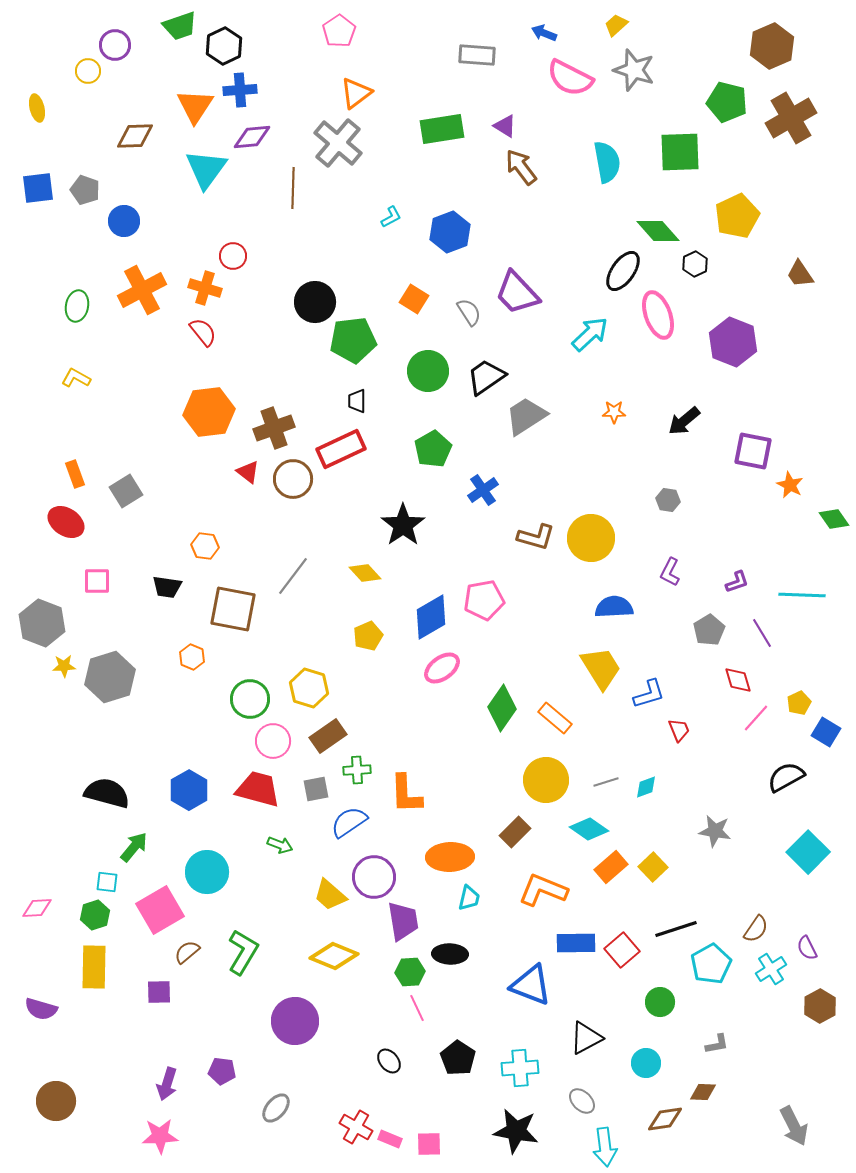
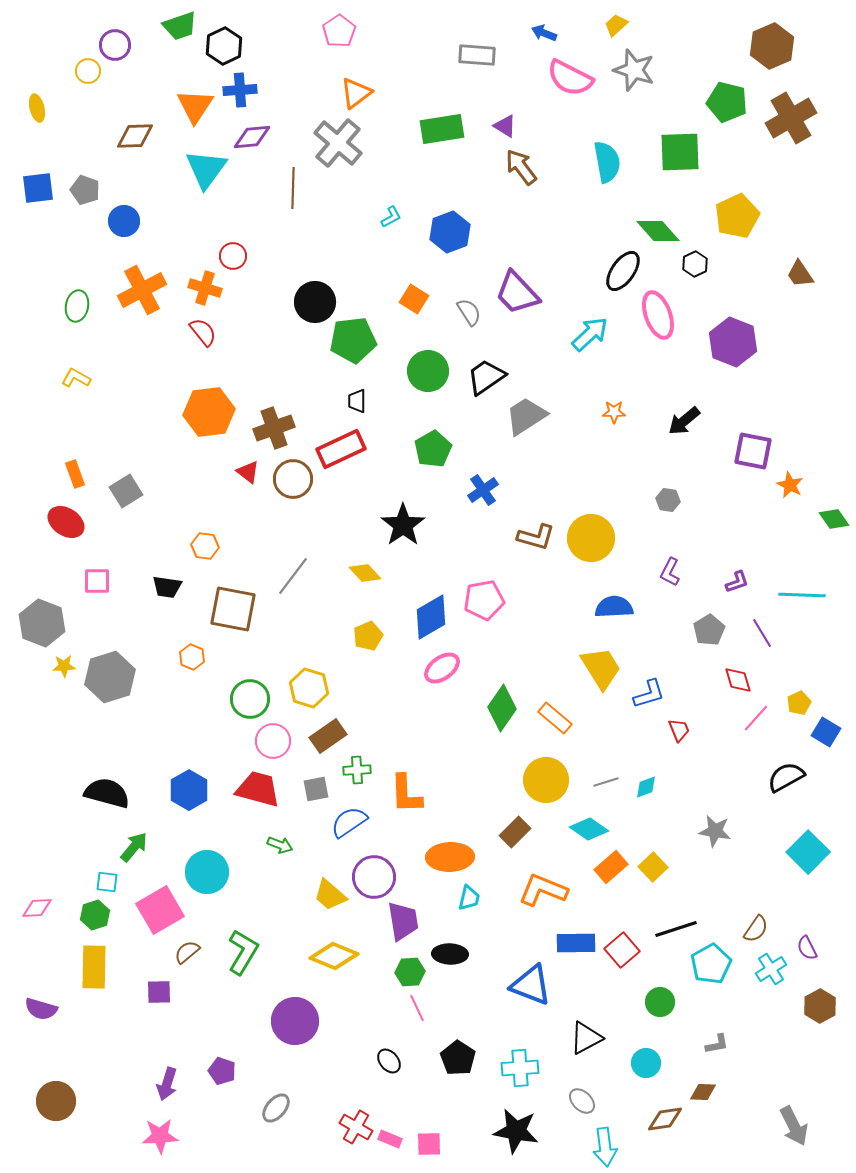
purple pentagon at (222, 1071): rotated 12 degrees clockwise
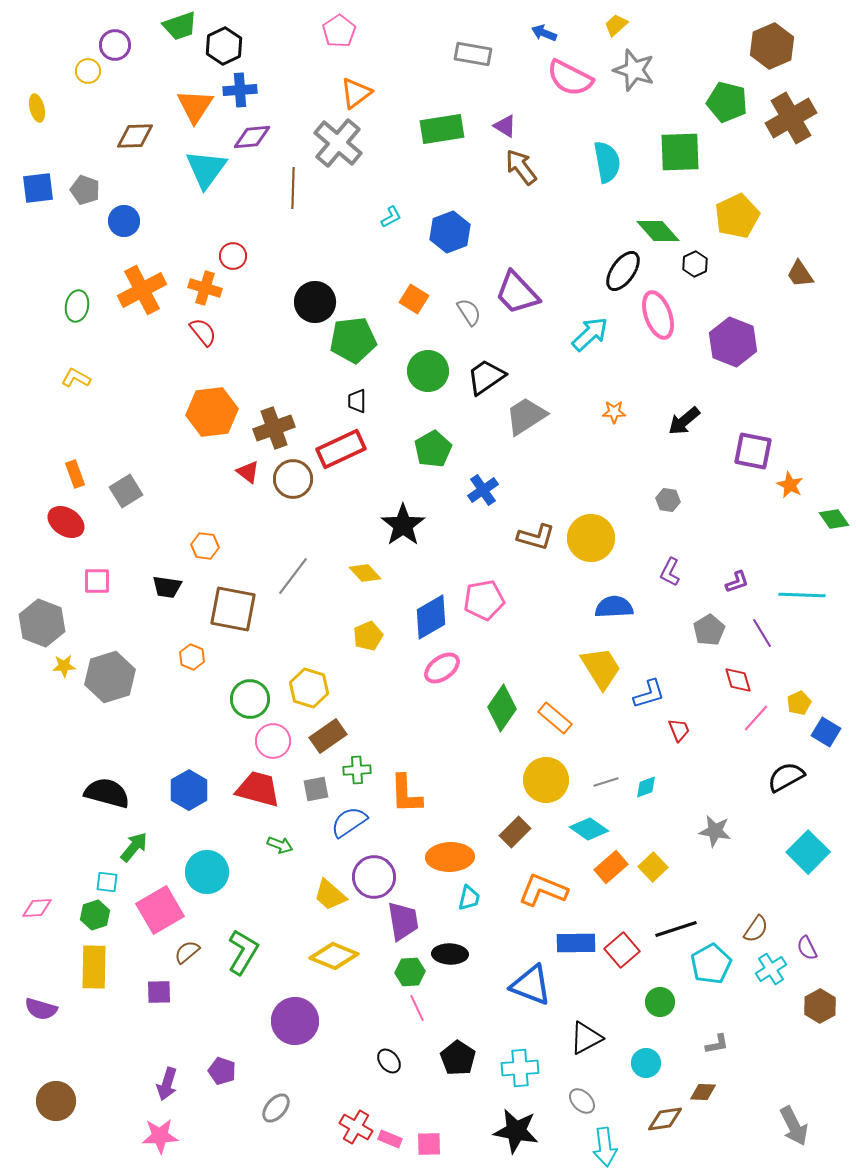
gray rectangle at (477, 55): moved 4 px left, 1 px up; rotated 6 degrees clockwise
orange hexagon at (209, 412): moved 3 px right
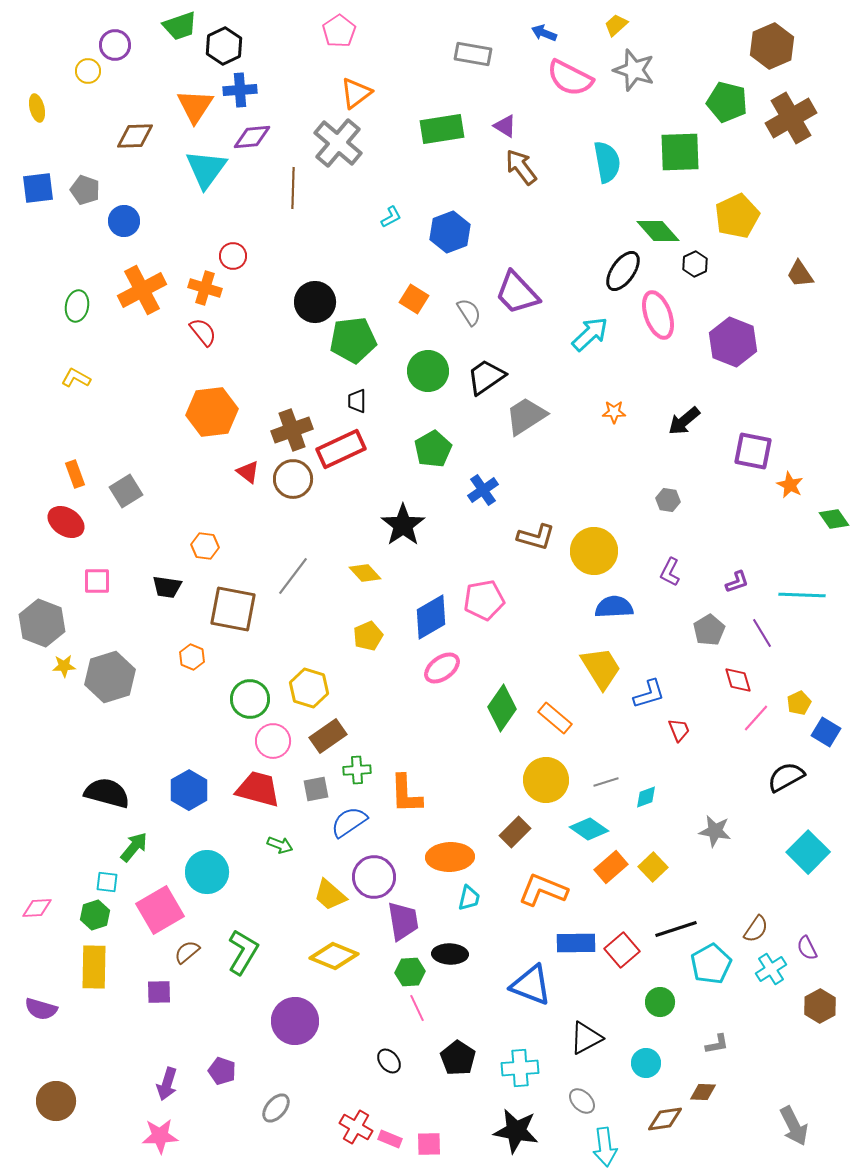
brown cross at (274, 428): moved 18 px right, 2 px down
yellow circle at (591, 538): moved 3 px right, 13 px down
cyan diamond at (646, 787): moved 10 px down
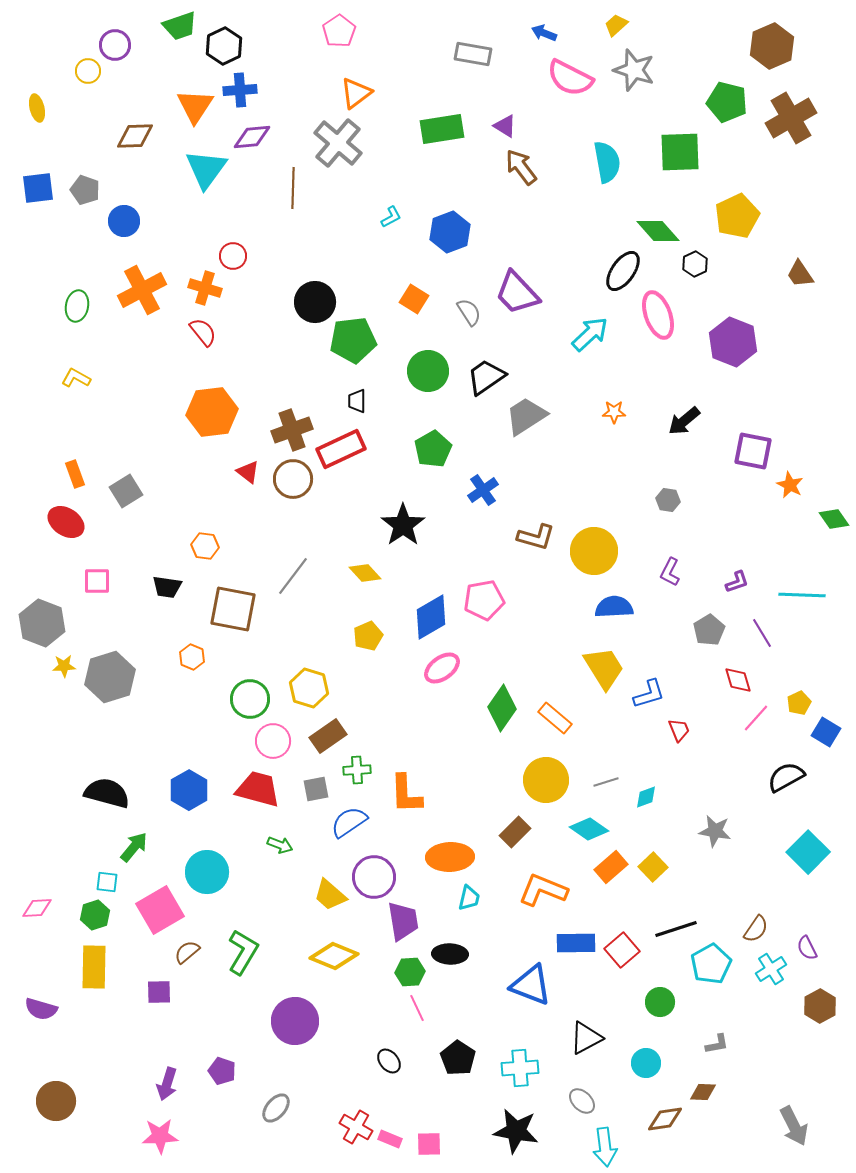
yellow trapezoid at (601, 668): moved 3 px right
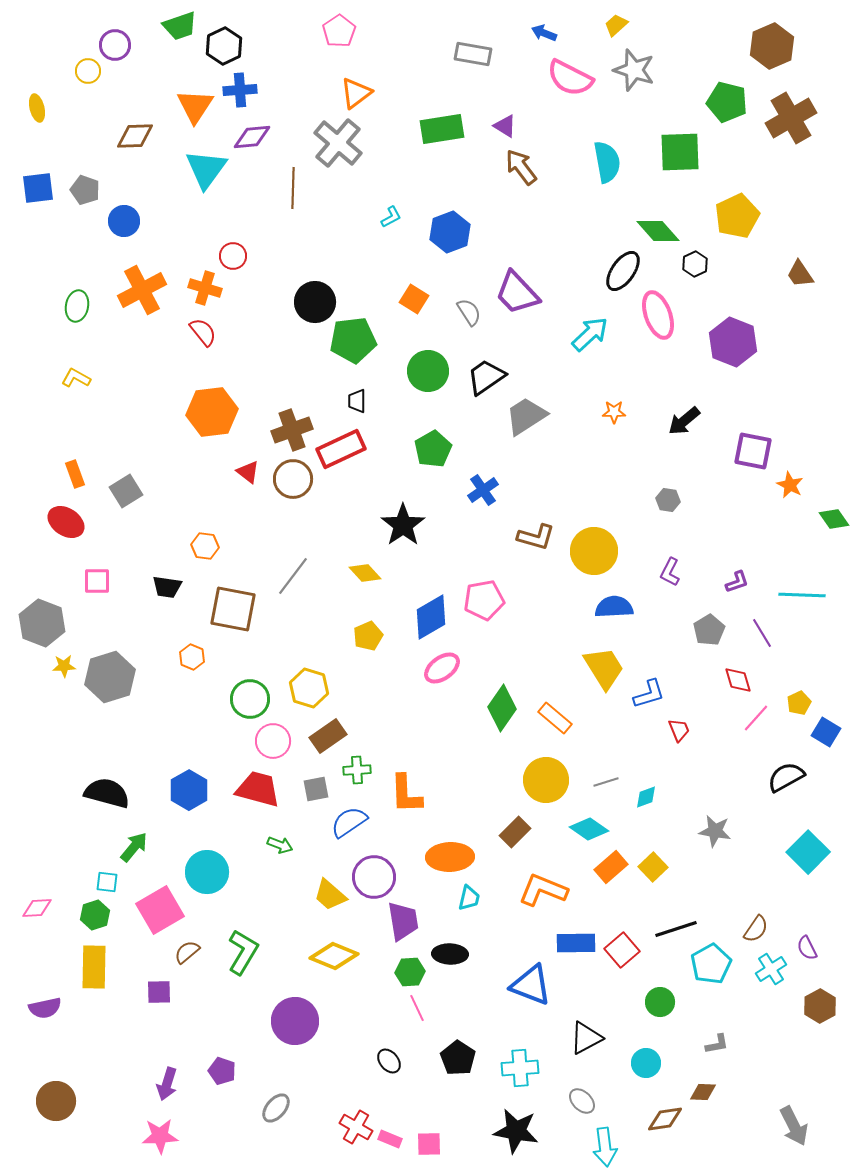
purple semicircle at (41, 1009): moved 4 px right, 1 px up; rotated 28 degrees counterclockwise
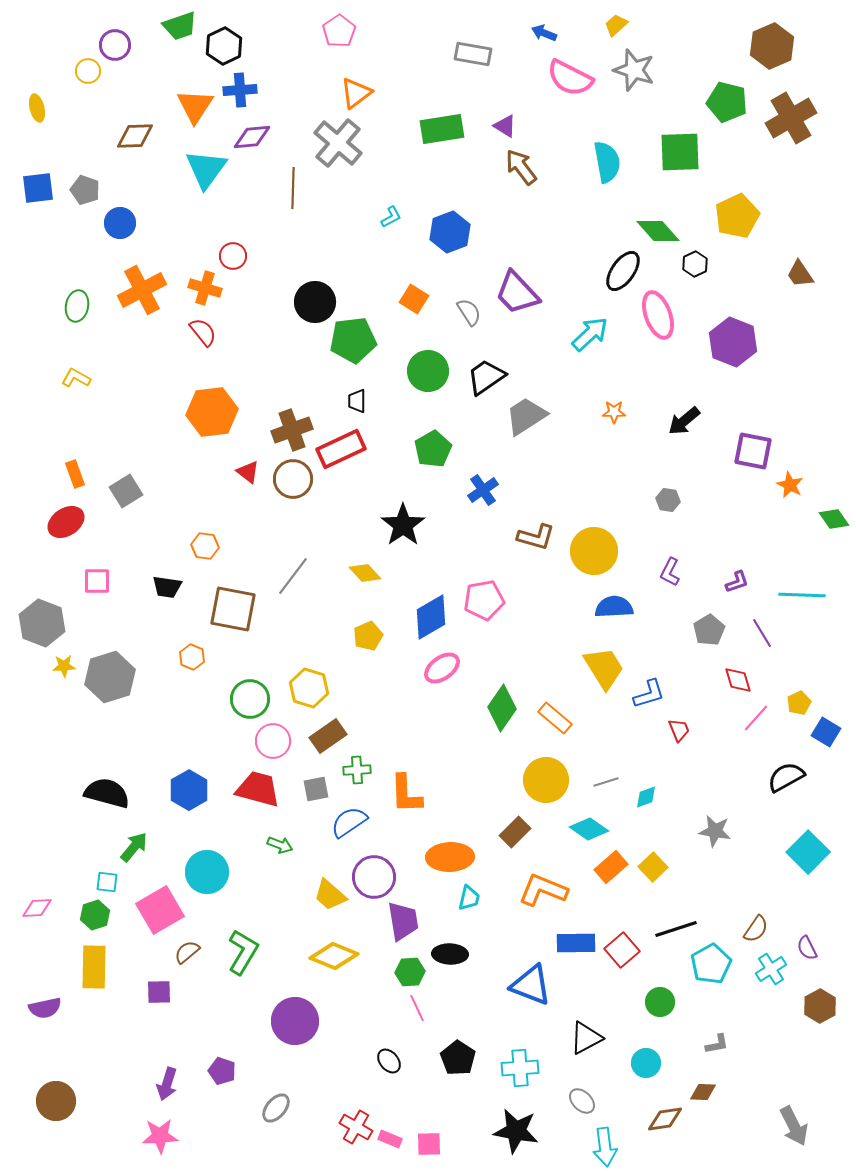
blue circle at (124, 221): moved 4 px left, 2 px down
red ellipse at (66, 522): rotated 66 degrees counterclockwise
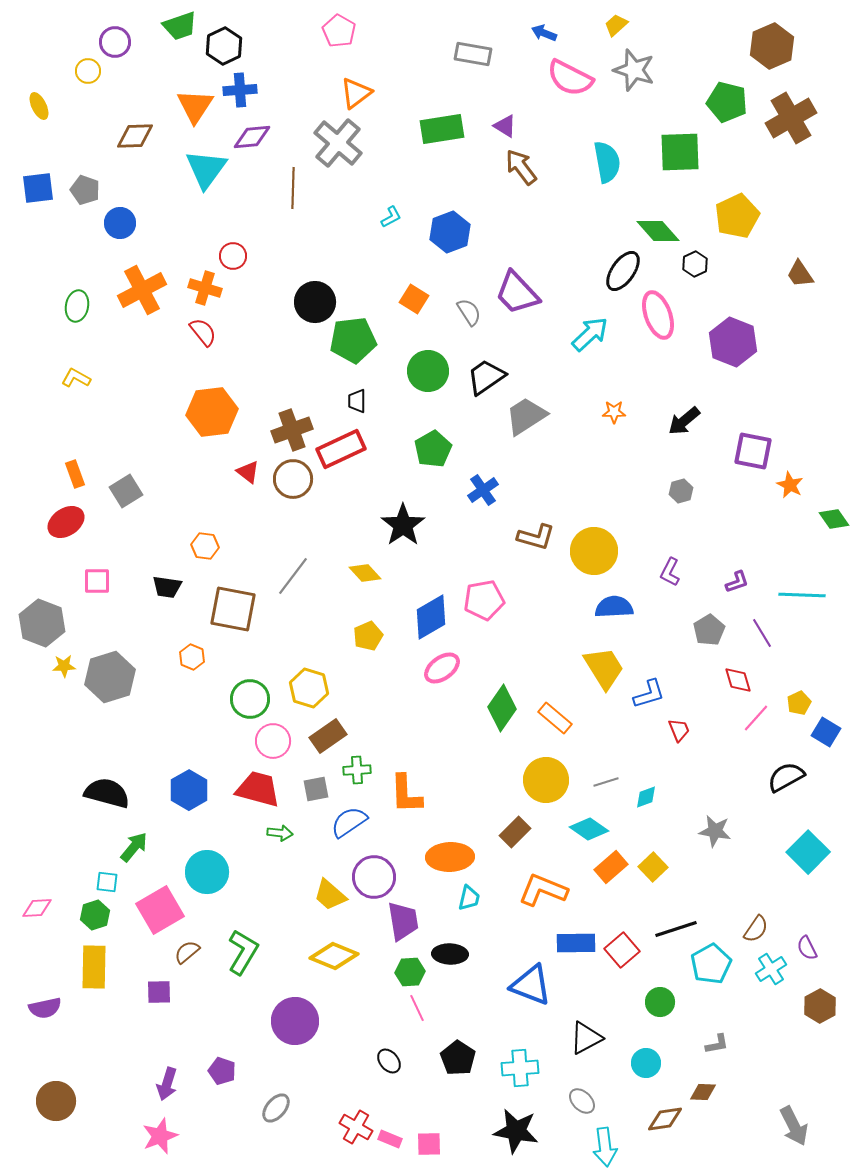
pink pentagon at (339, 31): rotated 8 degrees counterclockwise
purple circle at (115, 45): moved 3 px up
yellow ellipse at (37, 108): moved 2 px right, 2 px up; rotated 12 degrees counterclockwise
gray hexagon at (668, 500): moved 13 px right, 9 px up; rotated 25 degrees counterclockwise
green arrow at (280, 845): moved 12 px up; rotated 15 degrees counterclockwise
pink star at (160, 1136): rotated 18 degrees counterclockwise
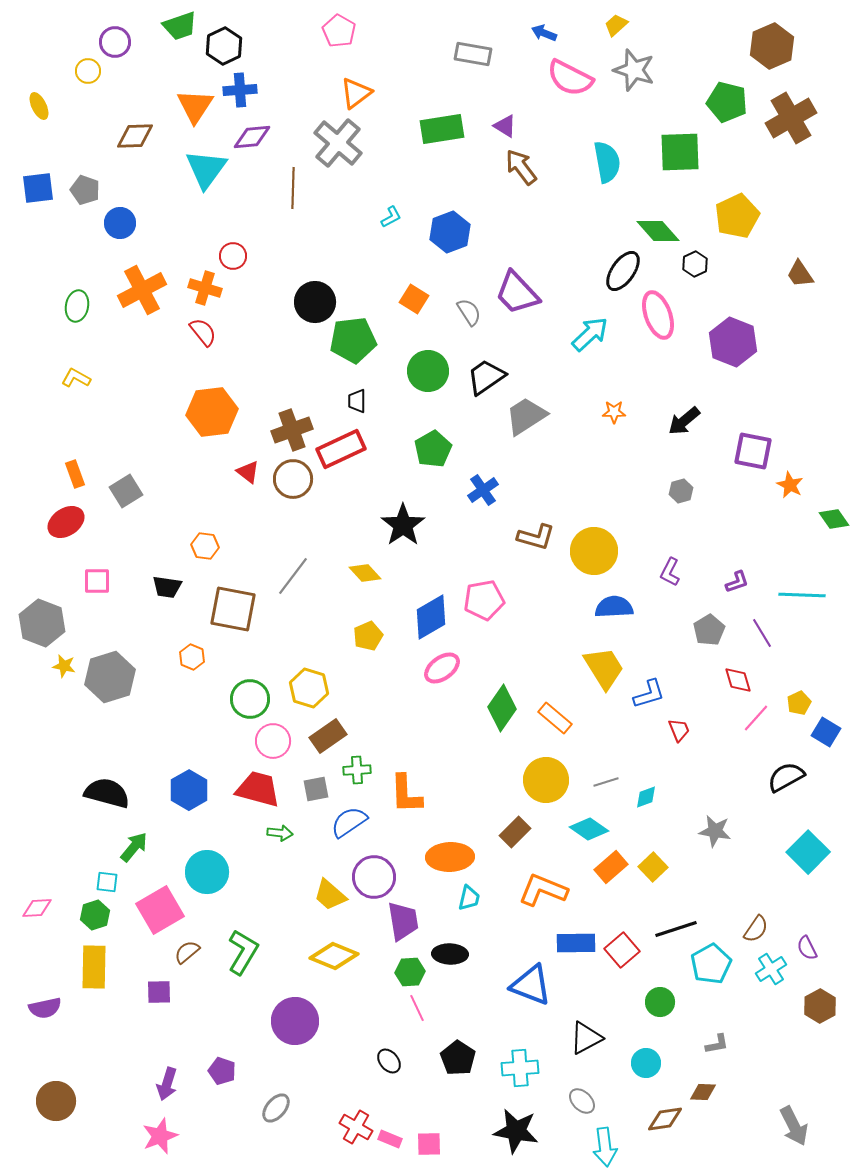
yellow star at (64, 666): rotated 15 degrees clockwise
